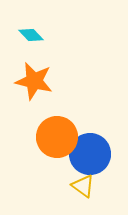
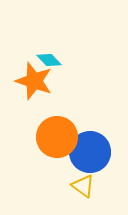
cyan diamond: moved 18 px right, 25 px down
orange star: rotated 6 degrees clockwise
blue circle: moved 2 px up
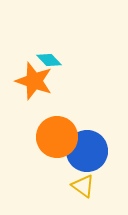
blue circle: moved 3 px left, 1 px up
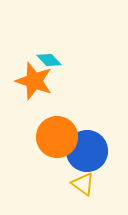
yellow triangle: moved 2 px up
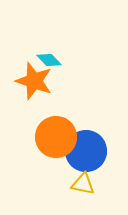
orange circle: moved 1 px left
blue circle: moved 1 px left
yellow triangle: rotated 25 degrees counterclockwise
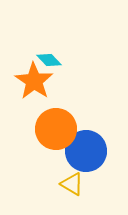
orange star: rotated 15 degrees clockwise
orange circle: moved 8 px up
yellow triangle: moved 11 px left; rotated 20 degrees clockwise
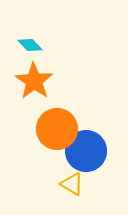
cyan diamond: moved 19 px left, 15 px up
orange circle: moved 1 px right
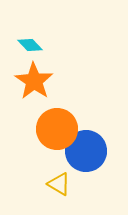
yellow triangle: moved 13 px left
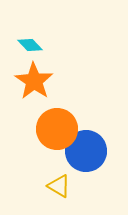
yellow triangle: moved 2 px down
